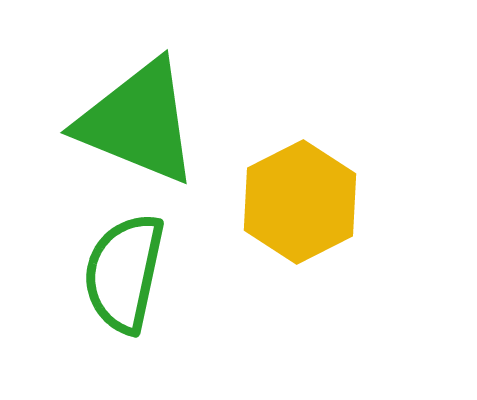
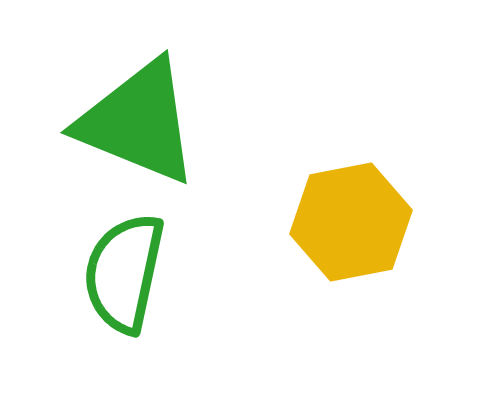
yellow hexagon: moved 51 px right, 20 px down; rotated 16 degrees clockwise
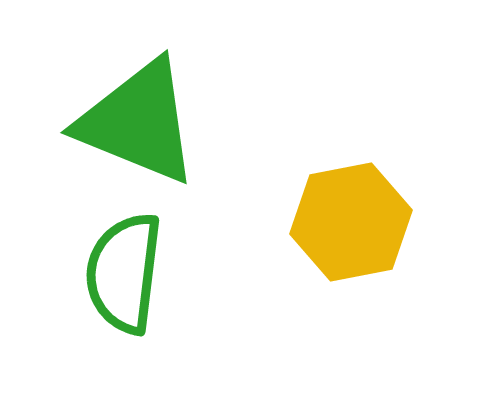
green semicircle: rotated 5 degrees counterclockwise
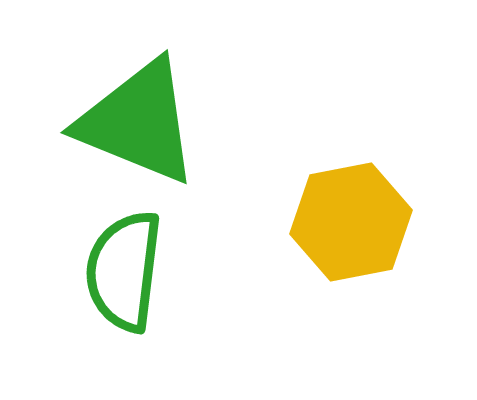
green semicircle: moved 2 px up
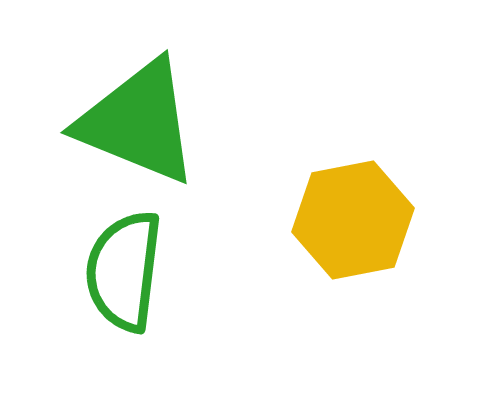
yellow hexagon: moved 2 px right, 2 px up
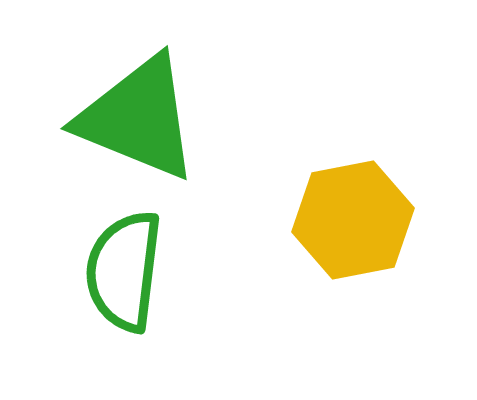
green triangle: moved 4 px up
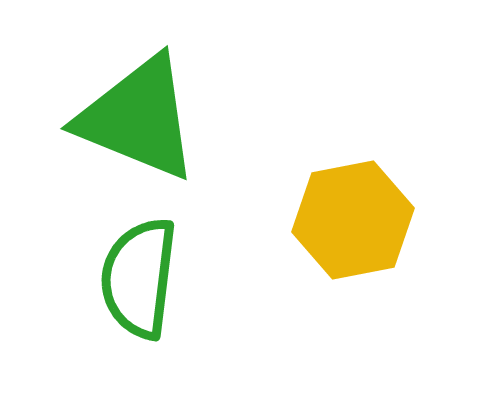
green semicircle: moved 15 px right, 7 px down
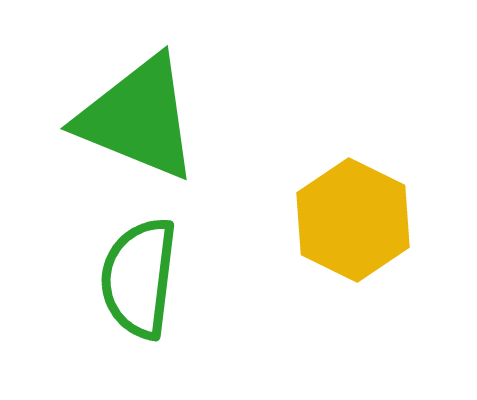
yellow hexagon: rotated 23 degrees counterclockwise
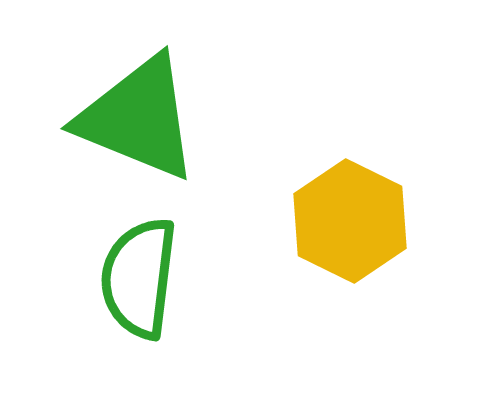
yellow hexagon: moved 3 px left, 1 px down
